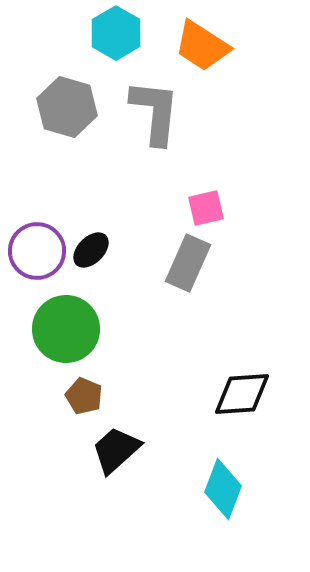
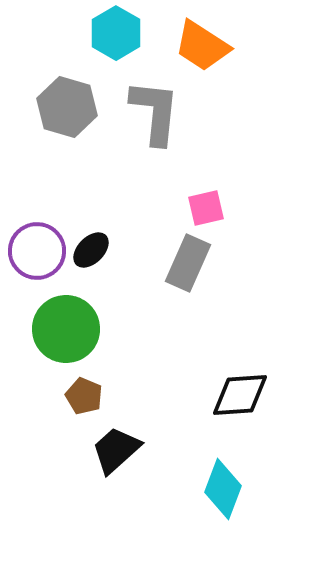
black diamond: moved 2 px left, 1 px down
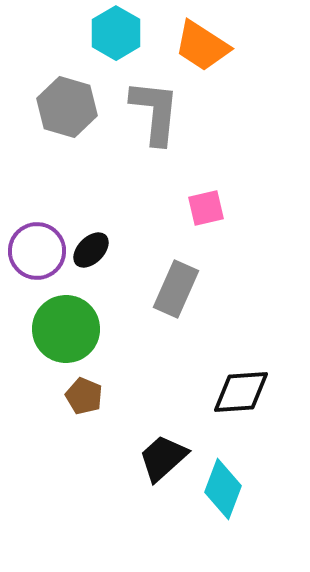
gray rectangle: moved 12 px left, 26 px down
black diamond: moved 1 px right, 3 px up
black trapezoid: moved 47 px right, 8 px down
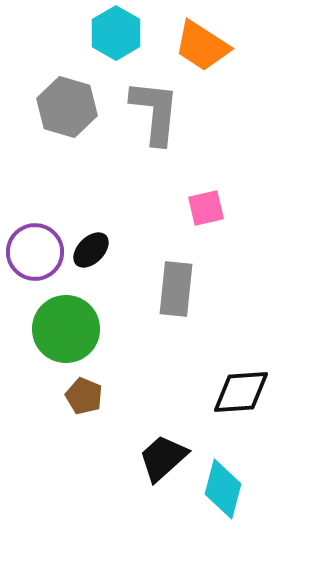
purple circle: moved 2 px left, 1 px down
gray rectangle: rotated 18 degrees counterclockwise
cyan diamond: rotated 6 degrees counterclockwise
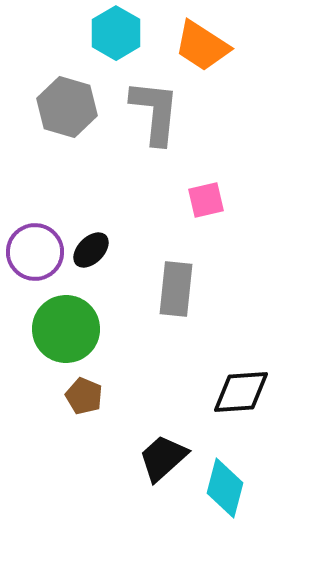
pink square: moved 8 px up
cyan diamond: moved 2 px right, 1 px up
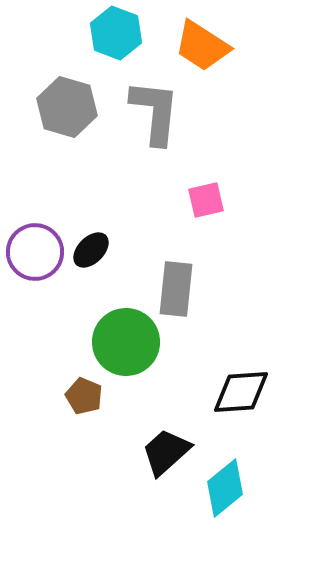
cyan hexagon: rotated 9 degrees counterclockwise
green circle: moved 60 px right, 13 px down
black trapezoid: moved 3 px right, 6 px up
cyan diamond: rotated 36 degrees clockwise
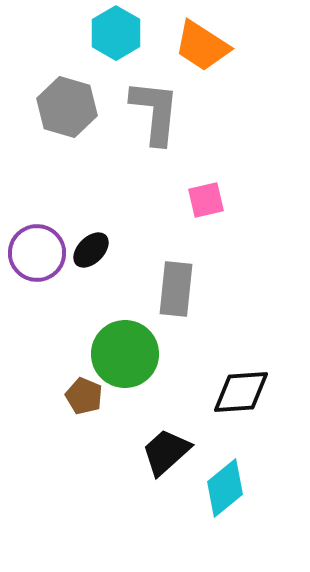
cyan hexagon: rotated 9 degrees clockwise
purple circle: moved 2 px right, 1 px down
green circle: moved 1 px left, 12 px down
